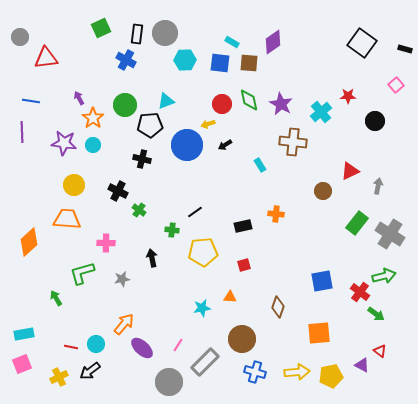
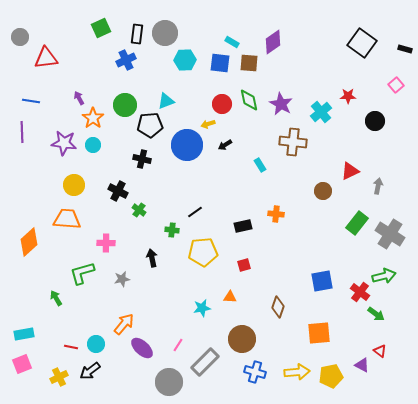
blue cross at (126, 60): rotated 36 degrees clockwise
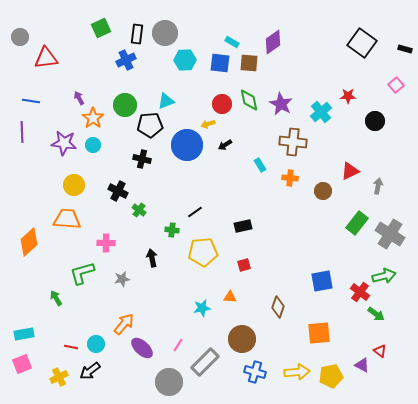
orange cross at (276, 214): moved 14 px right, 36 px up
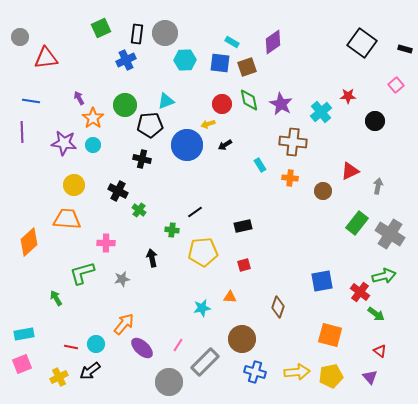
brown square at (249, 63): moved 2 px left, 4 px down; rotated 24 degrees counterclockwise
orange square at (319, 333): moved 11 px right, 2 px down; rotated 20 degrees clockwise
purple triangle at (362, 365): moved 8 px right, 12 px down; rotated 21 degrees clockwise
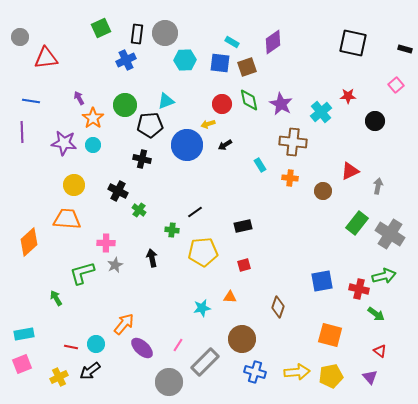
black square at (362, 43): moved 9 px left; rotated 24 degrees counterclockwise
gray star at (122, 279): moved 7 px left, 14 px up; rotated 14 degrees counterclockwise
red cross at (360, 292): moved 1 px left, 3 px up; rotated 24 degrees counterclockwise
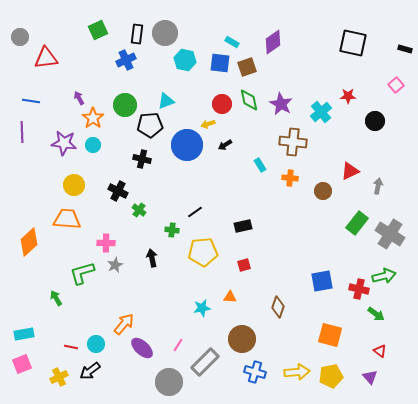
green square at (101, 28): moved 3 px left, 2 px down
cyan hexagon at (185, 60): rotated 15 degrees clockwise
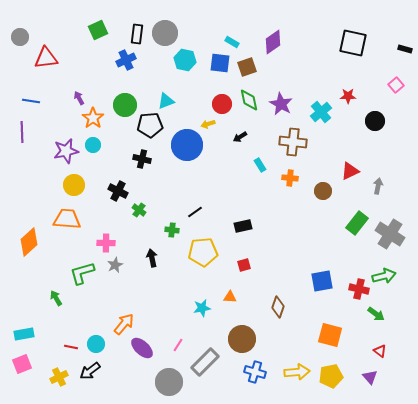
purple star at (64, 143): moved 2 px right, 8 px down; rotated 20 degrees counterclockwise
black arrow at (225, 145): moved 15 px right, 8 px up
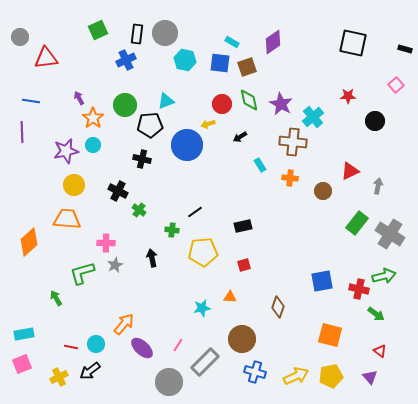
cyan cross at (321, 112): moved 8 px left, 5 px down
yellow arrow at (297, 372): moved 1 px left, 4 px down; rotated 20 degrees counterclockwise
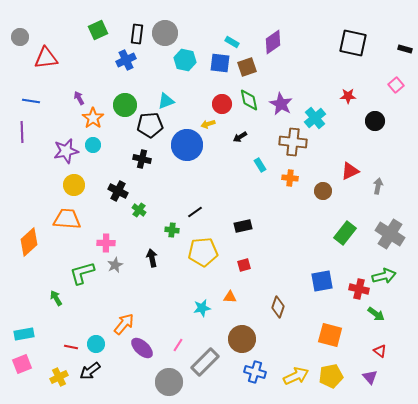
cyan cross at (313, 117): moved 2 px right, 1 px down
green rectangle at (357, 223): moved 12 px left, 10 px down
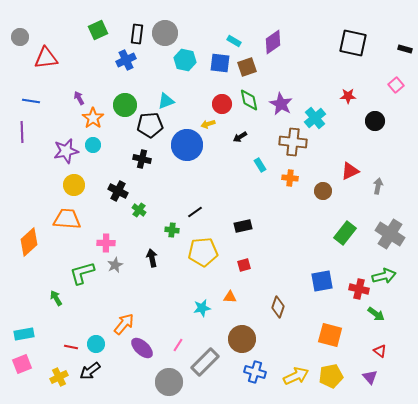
cyan rectangle at (232, 42): moved 2 px right, 1 px up
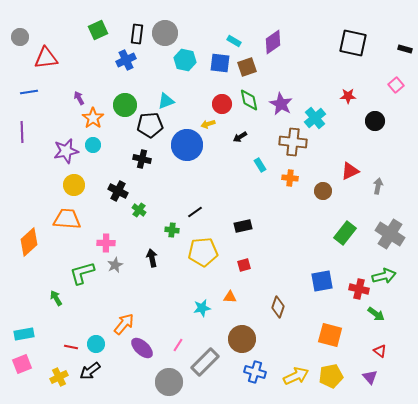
blue line at (31, 101): moved 2 px left, 9 px up; rotated 18 degrees counterclockwise
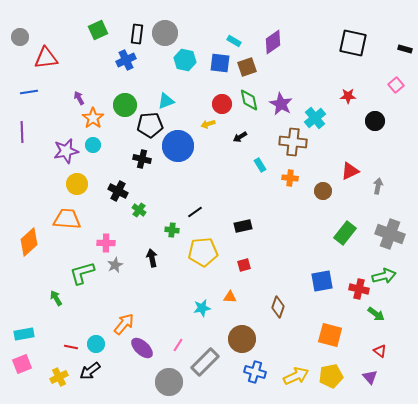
blue circle at (187, 145): moved 9 px left, 1 px down
yellow circle at (74, 185): moved 3 px right, 1 px up
gray cross at (390, 234): rotated 12 degrees counterclockwise
